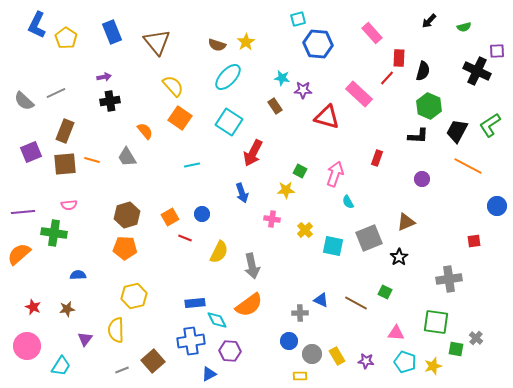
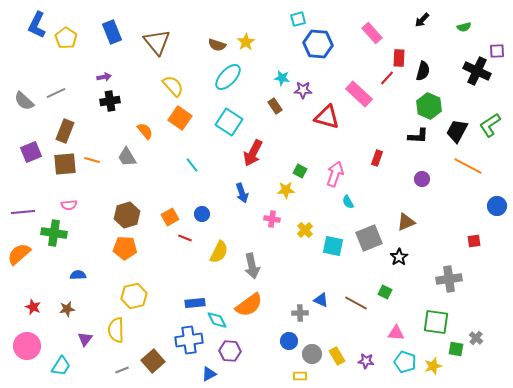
black arrow at (429, 21): moved 7 px left, 1 px up
cyan line at (192, 165): rotated 63 degrees clockwise
blue cross at (191, 341): moved 2 px left, 1 px up
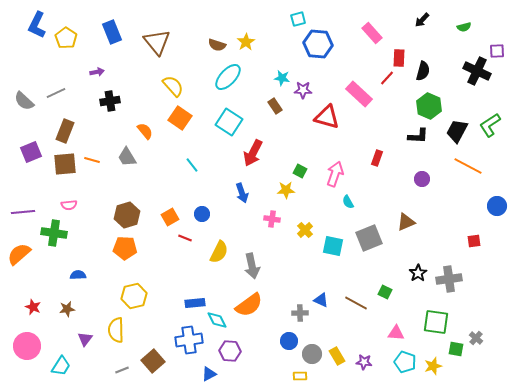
purple arrow at (104, 77): moved 7 px left, 5 px up
black star at (399, 257): moved 19 px right, 16 px down
purple star at (366, 361): moved 2 px left, 1 px down
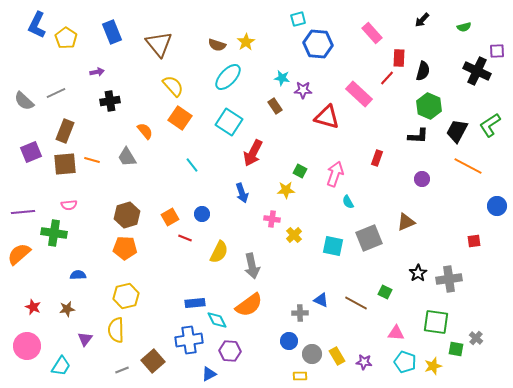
brown triangle at (157, 42): moved 2 px right, 2 px down
yellow cross at (305, 230): moved 11 px left, 5 px down
yellow hexagon at (134, 296): moved 8 px left
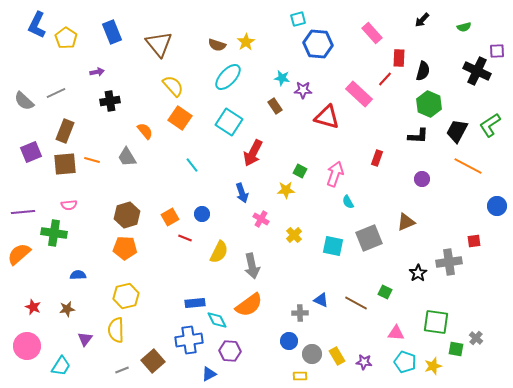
red line at (387, 78): moved 2 px left, 1 px down
green hexagon at (429, 106): moved 2 px up
pink cross at (272, 219): moved 11 px left; rotated 21 degrees clockwise
gray cross at (449, 279): moved 17 px up
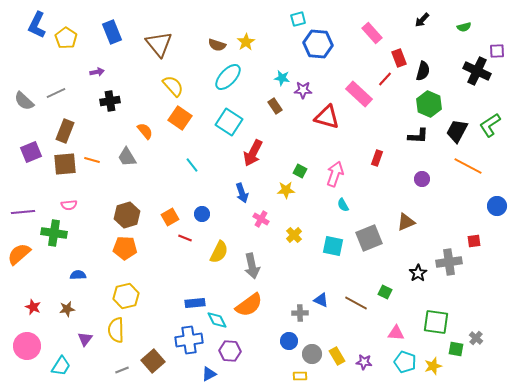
red rectangle at (399, 58): rotated 24 degrees counterclockwise
cyan semicircle at (348, 202): moved 5 px left, 3 px down
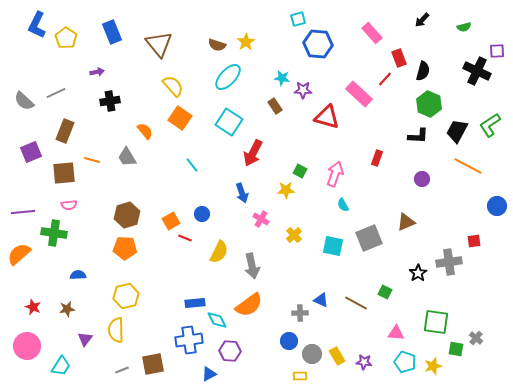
brown square at (65, 164): moved 1 px left, 9 px down
orange square at (170, 217): moved 1 px right, 4 px down
brown square at (153, 361): moved 3 px down; rotated 30 degrees clockwise
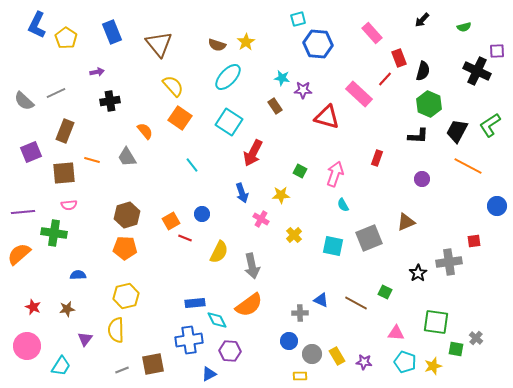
yellow star at (286, 190): moved 5 px left, 5 px down
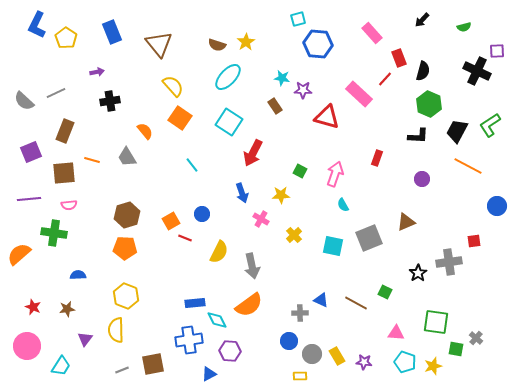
purple line at (23, 212): moved 6 px right, 13 px up
yellow hexagon at (126, 296): rotated 25 degrees counterclockwise
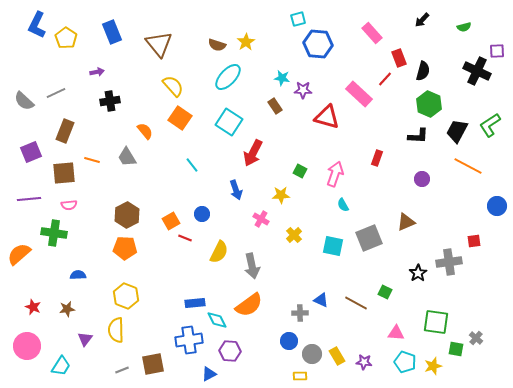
blue arrow at (242, 193): moved 6 px left, 3 px up
brown hexagon at (127, 215): rotated 10 degrees counterclockwise
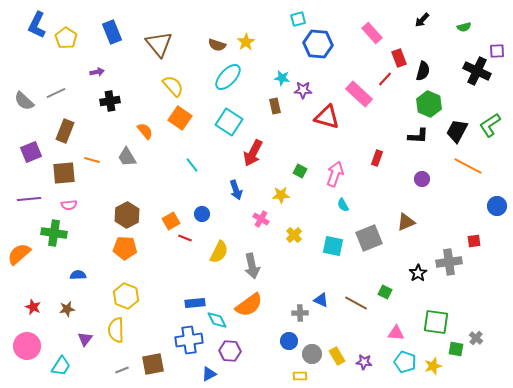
brown rectangle at (275, 106): rotated 21 degrees clockwise
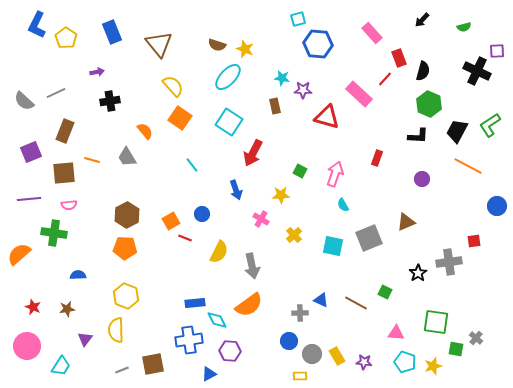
yellow star at (246, 42): moved 1 px left, 7 px down; rotated 18 degrees counterclockwise
